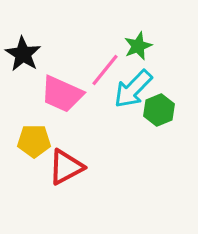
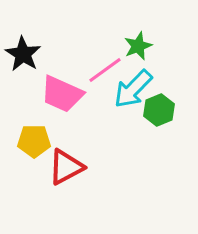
pink line: rotated 15 degrees clockwise
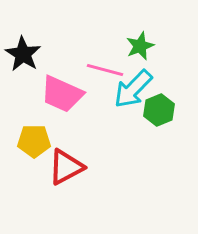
green star: moved 2 px right
pink line: rotated 51 degrees clockwise
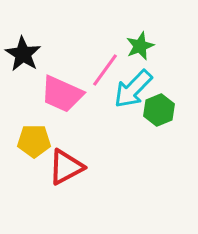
pink line: rotated 69 degrees counterclockwise
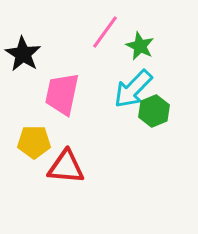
green star: rotated 24 degrees counterclockwise
pink line: moved 38 px up
pink trapezoid: rotated 78 degrees clockwise
green hexagon: moved 5 px left, 1 px down
yellow pentagon: moved 1 px down
red triangle: rotated 33 degrees clockwise
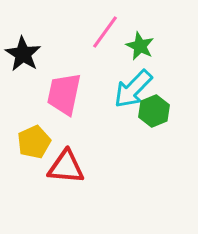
pink trapezoid: moved 2 px right
yellow pentagon: rotated 24 degrees counterclockwise
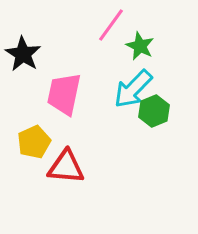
pink line: moved 6 px right, 7 px up
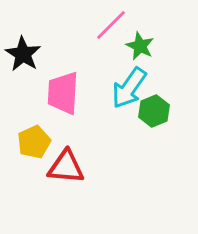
pink line: rotated 9 degrees clockwise
cyan arrow: moved 4 px left, 1 px up; rotated 9 degrees counterclockwise
pink trapezoid: moved 1 px left, 1 px up; rotated 9 degrees counterclockwise
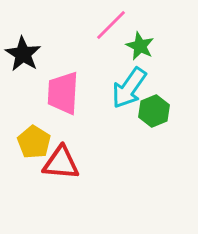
yellow pentagon: rotated 16 degrees counterclockwise
red triangle: moved 5 px left, 4 px up
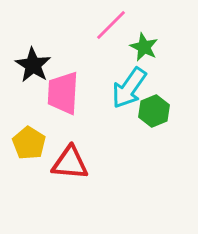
green star: moved 4 px right, 1 px down
black star: moved 10 px right, 11 px down
yellow pentagon: moved 5 px left, 1 px down
red triangle: moved 9 px right
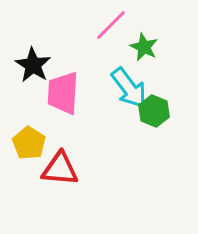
cyan arrow: rotated 72 degrees counterclockwise
green hexagon: rotated 16 degrees counterclockwise
red triangle: moved 10 px left, 6 px down
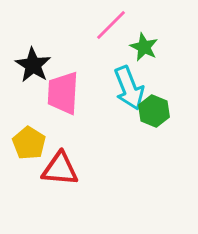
cyan arrow: rotated 15 degrees clockwise
